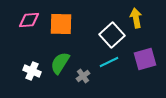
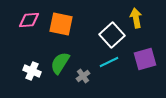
orange square: rotated 10 degrees clockwise
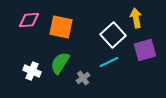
orange square: moved 3 px down
white square: moved 1 px right
purple square: moved 9 px up
gray cross: moved 2 px down
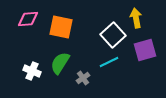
pink diamond: moved 1 px left, 1 px up
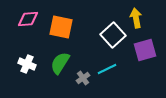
cyan line: moved 2 px left, 7 px down
white cross: moved 5 px left, 7 px up
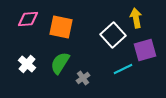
white cross: rotated 18 degrees clockwise
cyan line: moved 16 px right
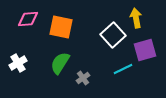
white cross: moved 9 px left, 1 px up; rotated 18 degrees clockwise
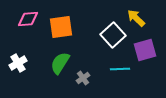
yellow arrow: rotated 36 degrees counterclockwise
orange square: rotated 20 degrees counterclockwise
cyan line: moved 3 px left; rotated 24 degrees clockwise
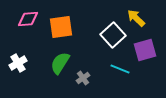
cyan line: rotated 24 degrees clockwise
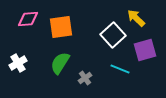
gray cross: moved 2 px right
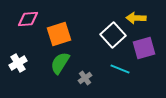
yellow arrow: rotated 42 degrees counterclockwise
orange square: moved 2 px left, 7 px down; rotated 10 degrees counterclockwise
purple square: moved 1 px left, 2 px up
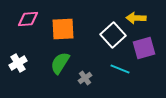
orange square: moved 4 px right, 5 px up; rotated 15 degrees clockwise
